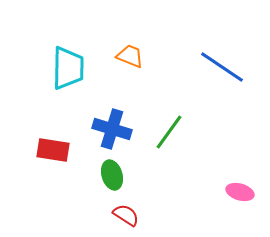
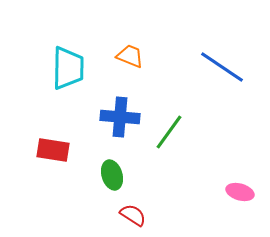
blue cross: moved 8 px right, 12 px up; rotated 12 degrees counterclockwise
red semicircle: moved 7 px right
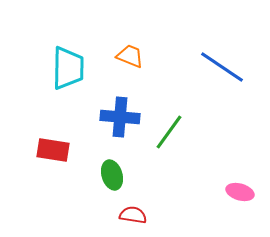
red semicircle: rotated 24 degrees counterclockwise
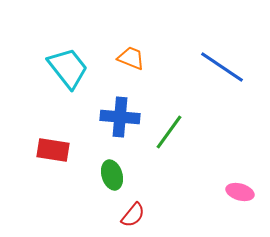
orange trapezoid: moved 1 px right, 2 px down
cyan trapezoid: rotated 39 degrees counterclockwise
red semicircle: rotated 120 degrees clockwise
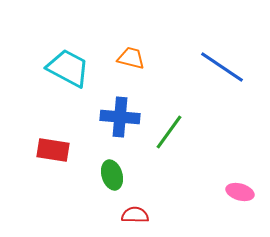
orange trapezoid: rotated 8 degrees counterclockwise
cyan trapezoid: rotated 24 degrees counterclockwise
red semicircle: moved 2 px right; rotated 128 degrees counterclockwise
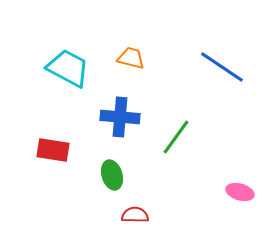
green line: moved 7 px right, 5 px down
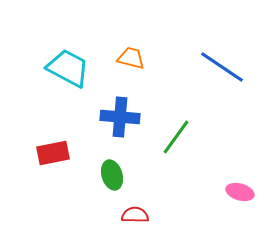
red rectangle: moved 3 px down; rotated 20 degrees counterclockwise
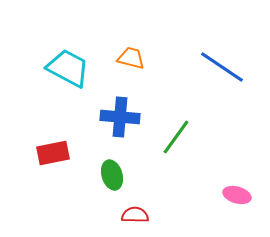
pink ellipse: moved 3 px left, 3 px down
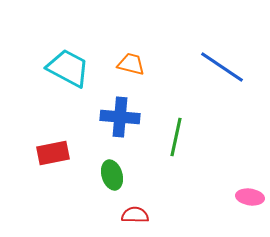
orange trapezoid: moved 6 px down
green line: rotated 24 degrees counterclockwise
pink ellipse: moved 13 px right, 2 px down; rotated 8 degrees counterclockwise
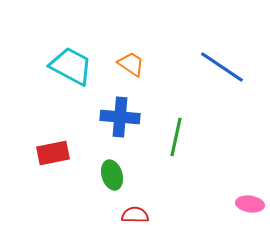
orange trapezoid: rotated 20 degrees clockwise
cyan trapezoid: moved 3 px right, 2 px up
pink ellipse: moved 7 px down
